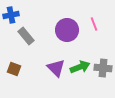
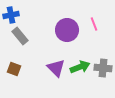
gray rectangle: moved 6 px left
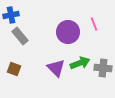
purple circle: moved 1 px right, 2 px down
green arrow: moved 4 px up
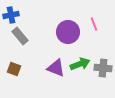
green arrow: moved 1 px down
purple triangle: rotated 24 degrees counterclockwise
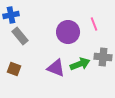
gray cross: moved 11 px up
